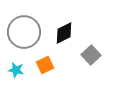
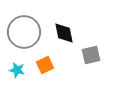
black diamond: rotated 75 degrees counterclockwise
gray square: rotated 30 degrees clockwise
cyan star: moved 1 px right
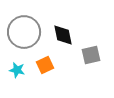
black diamond: moved 1 px left, 2 px down
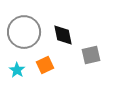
cyan star: rotated 21 degrees clockwise
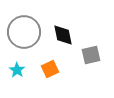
orange square: moved 5 px right, 4 px down
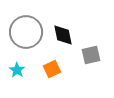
gray circle: moved 2 px right
orange square: moved 2 px right
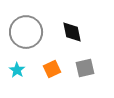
black diamond: moved 9 px right, 3 px up
gray square: moved 6 px left, 13 px down
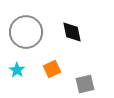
gray square: moved 16 px down
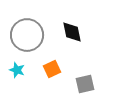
gray circle: moved 1 px right, 3 px down
cyan star: rotated 14 degrees counterclockwise
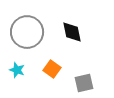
gray circle: moved 3 px up
orange square: rotated 30 degrees counterclockwise
gray square: moved 1 px left, 1 px up
